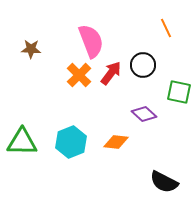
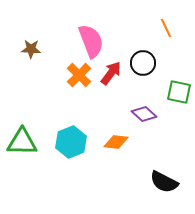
black circle: moved 2 px up
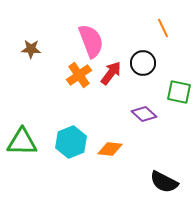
orange line: moved 3 px left
orange cross: rotated 10 degrees clockwise
orange diamond: moved 6 px left, 7 px down
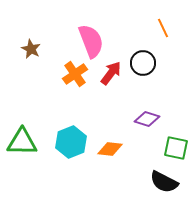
brown star: rotated 24 degrees clockwise
orange cross: moved 4 px left, 1 px up
green square: moved 3 px left, 56 px down
purple diamond: moved 3 px right, 5 px down; rotated 25 degrees counterclockwise
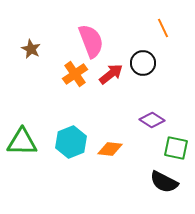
red arrow: moved 1 px down; rotated 15 degrees clockwise
purple diamond: moved 5 px right, 1 px down; rotated 15 degrees clockwise
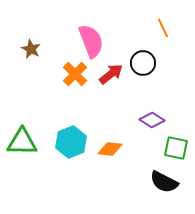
orange cross: rotated 10 degrees counterclockwise
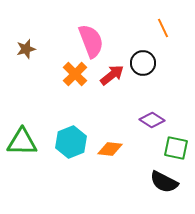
brown star: moved 5 px left; rotated 30 degrees clockwise
red arrow: moved 1 px right, 1 px down
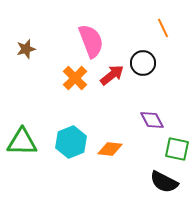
orange cross: moved 4 px down
purple diamond: rotated 30 degrees clockwise
green square: moved 1 px right, 1 px down
